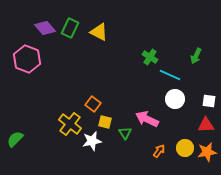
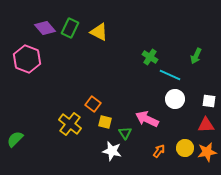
white star: moved 20 px right, 10 px down; rotated 24 degrees clockwise
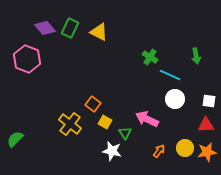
green arrow: rotated 35 degrees counterclockwise
yellow square: rotated 16 degrees clockwise
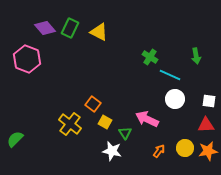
orange star: moved 1 px right, 1 px up
